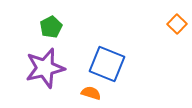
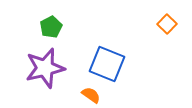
orange square: moved 10 px left
orange semicircle: moved 2 px down; rotated 18 degrees clockwise
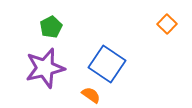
blue square: rotated 12 degrees clockwise
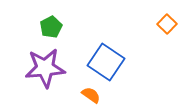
blue square: moved 1 px left, 2 px up
purple star: rotated 9 degrees clockwise
